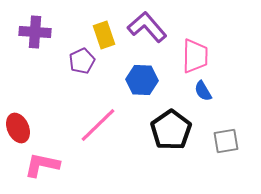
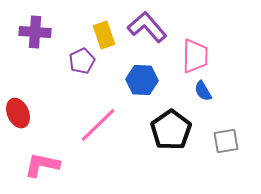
red ellipse: moved 15 px up
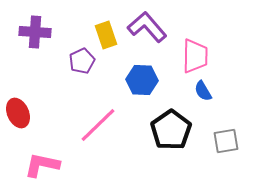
yellow rectangle: moved 2 px right
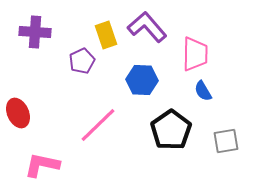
pink trapezoid: moved 2 px up
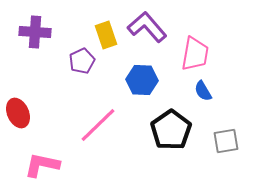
pink trapezoid: rotated 9 degrees clockwise
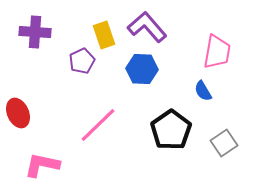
yellow rectangle: moved 2 px left
pink trapezoid: moved 22 px right, 2 px up
blue hexagon: moved 11 px up
gray square: moved 2 px left, 2 px down; rotated 24 degrees counterclockwise
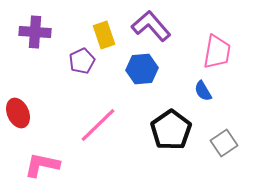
purple L-shape: moved 4 px right, 1 px up
blue hexagon: rotated 8 degrees counterclockwise
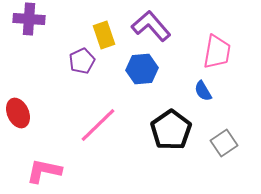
purple cross: moved 6 px left, 13 px up
pink L-shape: moved 2 px right, 6 px down
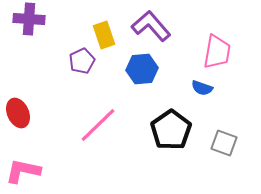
blue semicircle: moved 1 px left, 3 px up; rotated 40 degrees counterclockwise
gray square: rotated 36 degrees counterclockwise
pink L-shape: moved 21 px left
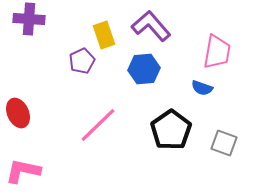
blue hexagon: moved 2 px right
